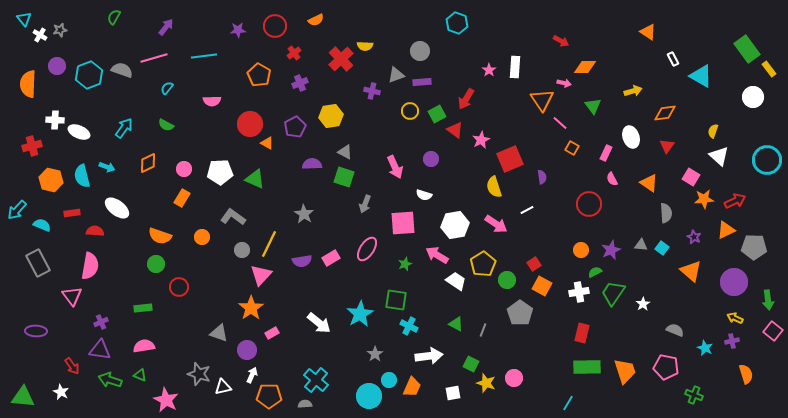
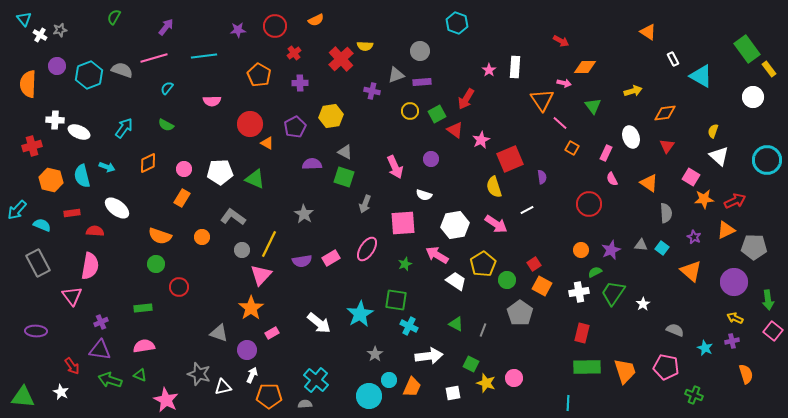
purple cross at (300, 83): rotated 21 degrees clockwise
cyan line at (568, 403): rotated 28 degrees counterclockwise
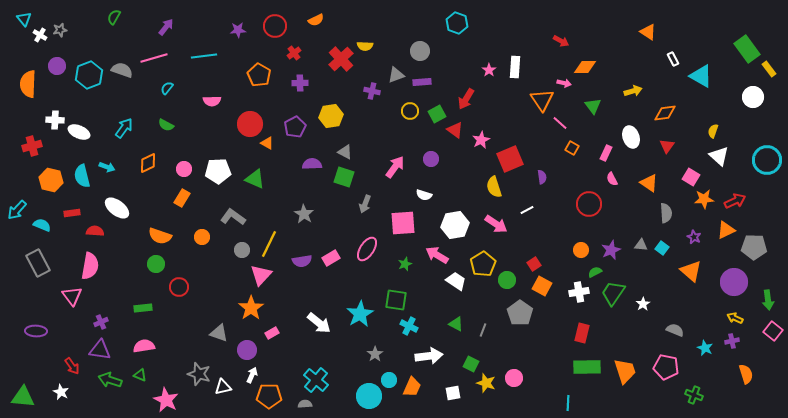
pink arrow at (395, 167): rotated 120 degrees counterclockwise
white pentagon at (220, 172): moved 2 px left, 1 px up
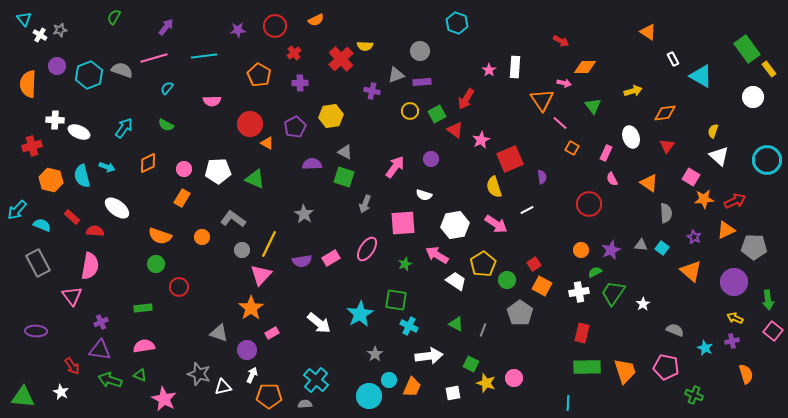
red rectangle at (72, 213): moved 4 px down; rotated 49 degrees clockwise
gray L-shape at (233, 217): moved 2 px down
pink star at (166, 400): moved 2 px left, 1 px up
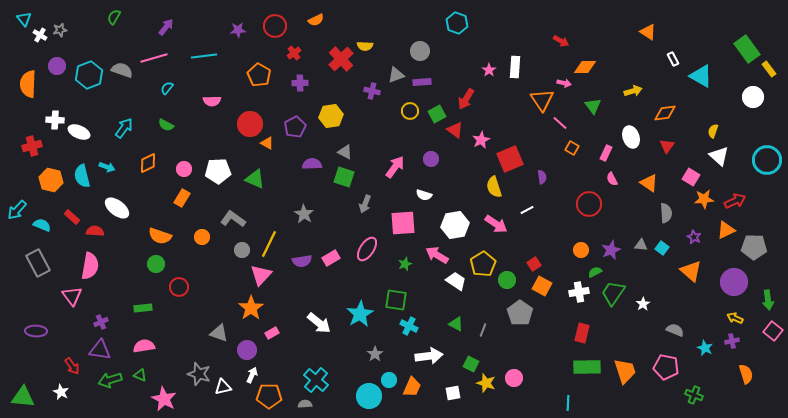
green arrow at (110, 380): rotated 35 degrees counterclockwise
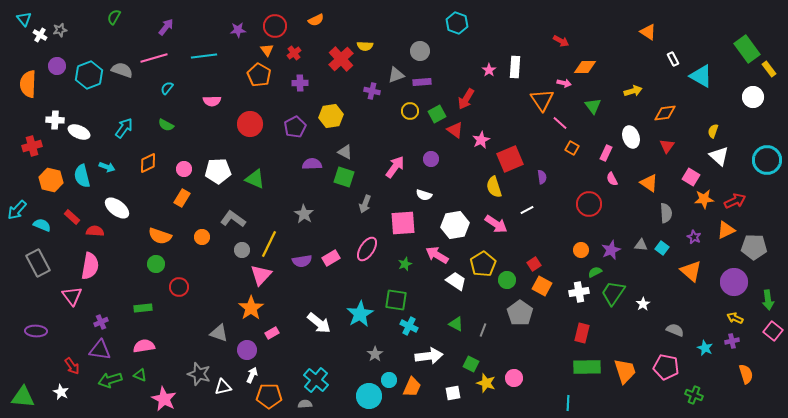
orange triangle at (267, 143): moved 93 px up; rotated 24 degrees clockwise
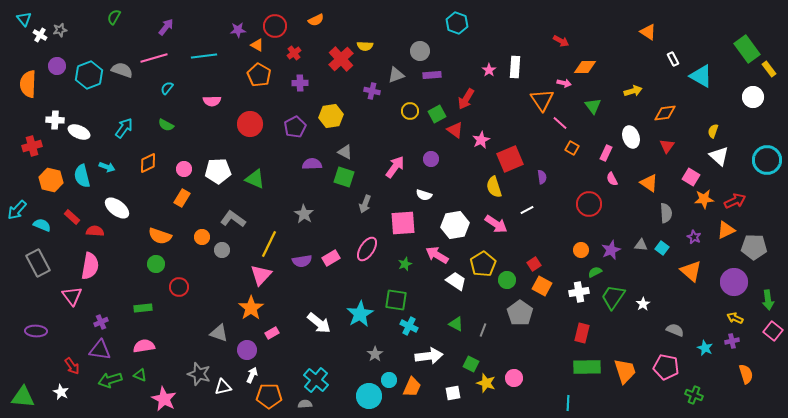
orange triangle at (267, 50): moved 10 px left, 5 px up; rotated 24 degrees counterclockwise
purple rectangle at (422, 82): moved 10 px right, 7 px up
gray circle at (242, 250): moved 20 px left
green trapezoid at (613, 293): moved 4 px down
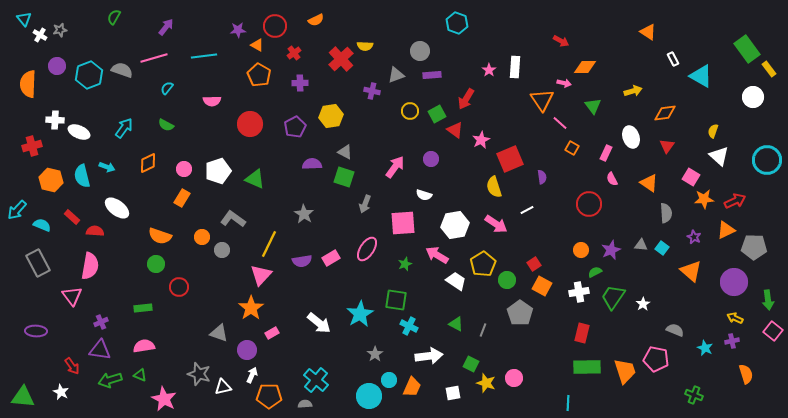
white pentagon at (218, 171): rotated 15 degrees counterclockwise
pink pentagon at (666, 367): moved 10 px left, 8 px up
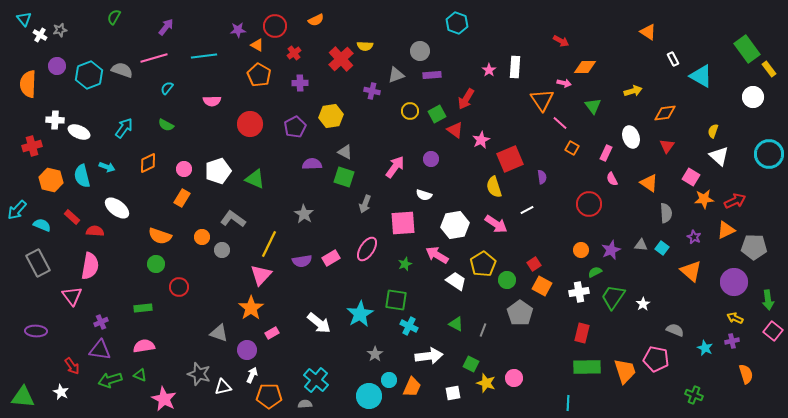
cyan circle at (767, 160): moved 2 px right, 6 px up
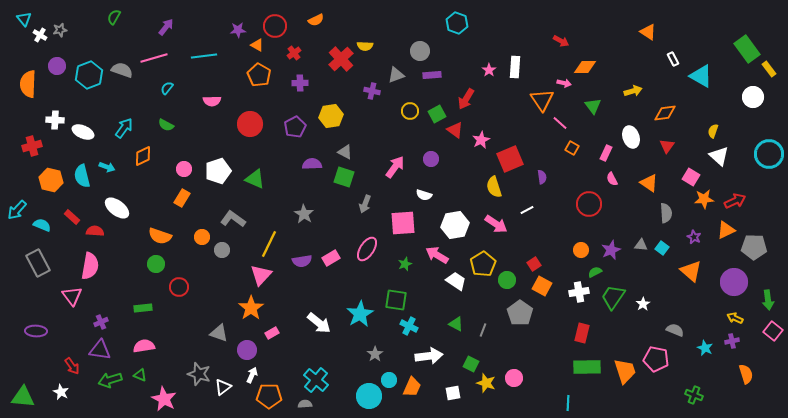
white ellipse at (79, 132): moved 4 px right
orange diamond at (148, 163): moved 5 px left, 7 px up
white triangle at (223, 387): rotated 24 degrees counterclockwise
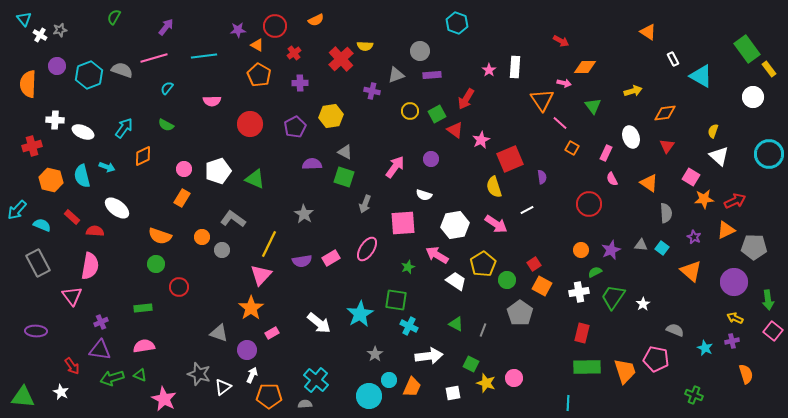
green star at (405, 264): moved 3 px right, 3 px down
green arrow at (110, 380): moved 2 px right, 2 px up
